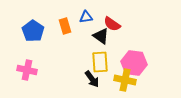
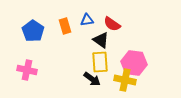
blue triangle: moved 1 px right, 3 px down
black triangle: moved 4 px down
black arrow: rotated 18 degrees counterclockwise
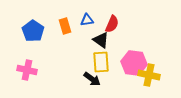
red semicircle: rotated 102 degrees counterclockwise
yellow rectangle: moved 1 px right
yellow cross: moved 24 px right, 5 px up
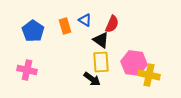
blue triangle: moved 2 px left; rotated 40 degrees clockwise
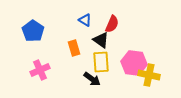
orange rectangle: moved 9 px right, 22 px down
pink cross: moved 13 px right; rotated 36 degrees counterclockwise
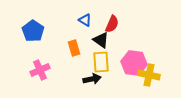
black arrow: rotated 48 degrees counterclockwise
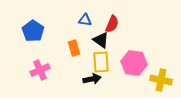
blue triangle: rotated 24 degrees counterclockwise
yellow cross: moved 12 px right, 5 px down
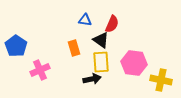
blue pentagon: moved 17 px left, 15 px down
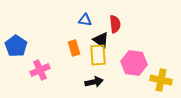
red semicircle: moved 3 px right; rotated 30 degrees counterclockwise
yellow rectangle: moved 3 px left, 7 px up
black arrow: moved 2 px right, 3 px down
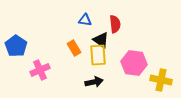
orange rectangle: rotated 14 degrees counterclockwise
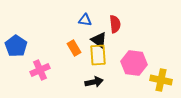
black triangle: moved 2 px left
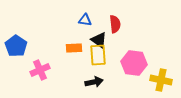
orange rectangle: rotated 63 degrees counterclockwise
